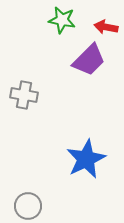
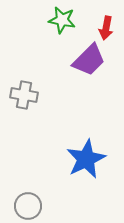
red arrow: moved 1 px down; rotated 90 degrees counterclockwise
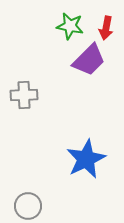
green star: moved 8 px right, 6 px down
gray cross: rotated 12 degrees counterclockwise
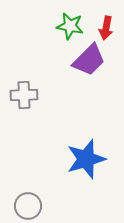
blue star: rotated 9 degrees clockwise
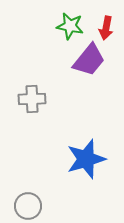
purple trapezoid: rotated 6 degrees counterclockwise
gray cross: moved 8 px right, 4 px down
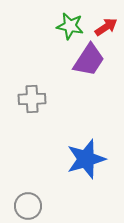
red arrow: moved 1 px up; rotated 135 degrees counterclockwise
purple trapezoid: rotated 6 degrees counterclockwise
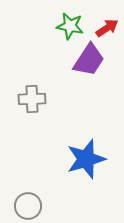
red arrow: moved 1 px right, 1 px down
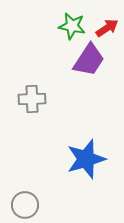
green star: moved 2 px right
gray circle: moved 3 px left, 1 px up
